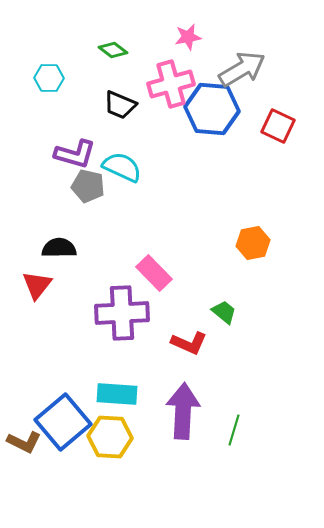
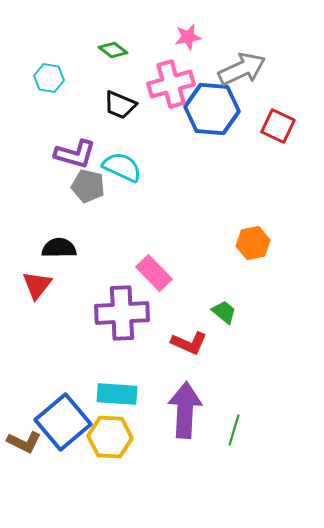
gray arrow: rotated 6 degrees clockwise
cyan hexagon: rotated 8 degrees clockwise
purple arrow: moved 2 px right, 1 px up
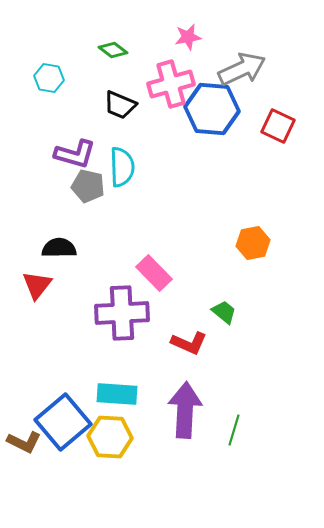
cyan semicircle: rotated 63 degrees clockwise
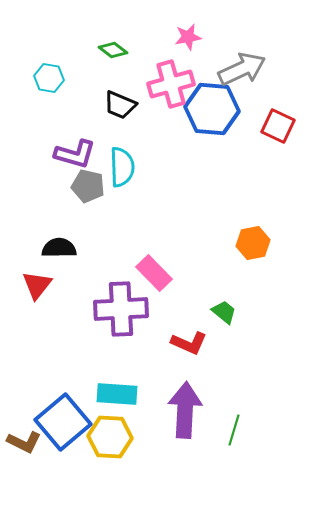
purple cross: moved 1 px left, 4 px up
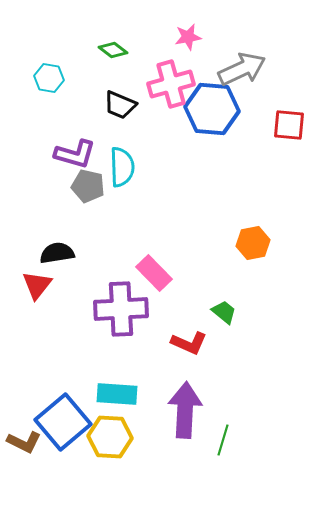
red square: moved 11 px right, 1 px up; rotated 20 degrees counterclockwise
black semicircle: moved 2 px left, 5 px down; rotated 8 degrees counterclockwise
green line: moved 11 px left, 10 px down
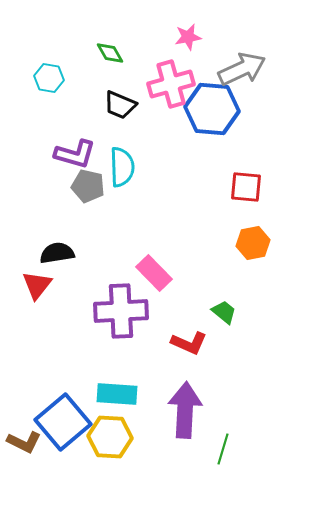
green diamond: moved 3 px left, 3 px down; rotated 24 degrees clockwise
red square: moved 43 px left, 62 px down
purple cross: moved 2 px down
green line: moved 9 px down
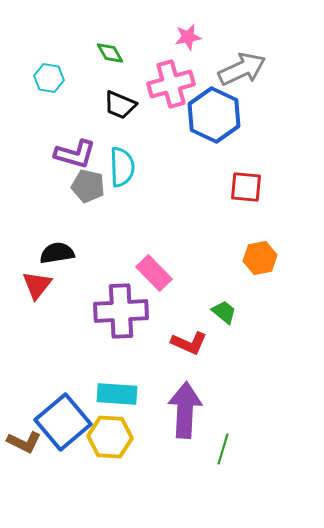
blue hexagon: moved 2 px right, 6 px down; rotated 20 degrees clockwise
orange hexagon: moved 7 px right, 15 px down
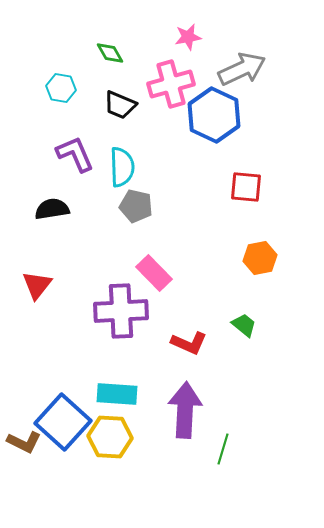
cyan hexagon: moved 12 px right, 10 px down
purple L-shape: rotated 129 degrees counterclockwise
gray pentagon: moved 48 px right, 20 px down
black semicircle: moved 5 px left, 44 px up
green trapezoid: moved 20 px right, 13 px down
blue square: rotated 8 degrees counterclockwise
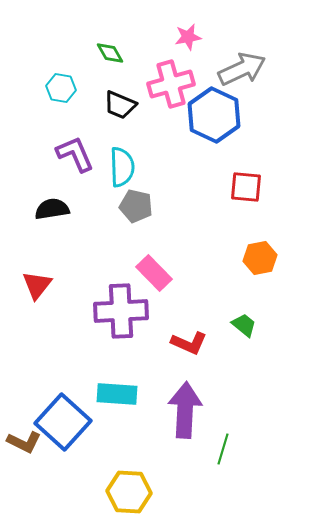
yellow hexagon: moved 19 px right, 55 px down
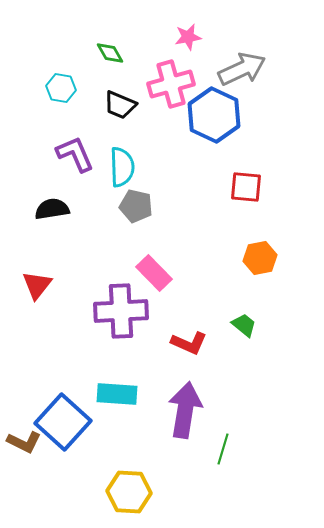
purple arrow: rotated 6 degrees clockwise
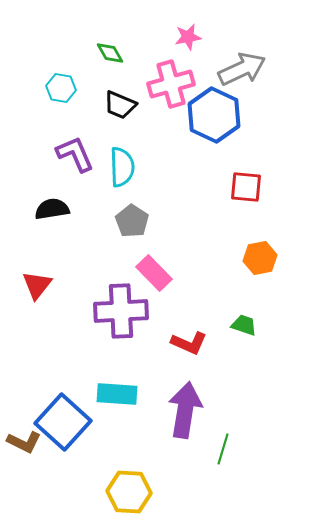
gray pentagon: moved 4 px left, 15 px down; rotated 20 degrees clockwise
green trapezoid: rotated 20 degrees counterclockwise
